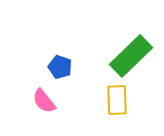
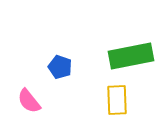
green rectangle: rotated 33 degrees clockwise
pink semicircle: moved 15 px left
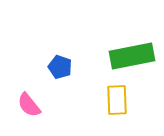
green rectangle: moved 1 px right
pink semicircle: moved 4 px down
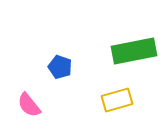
green rectangle: moved 2 px right, 5 px up
yellow rectangle: rotated 76 degrees clockwise
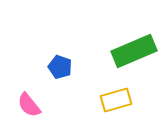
green rectangle: rotated 12 degrees counterclockwise
yellow rectangle: moved 1 px left
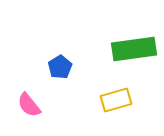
green rectangle: moved 2 px up; rotated 15 degrees clockwise
blue pentagon: rotated 20 degrees clockwise
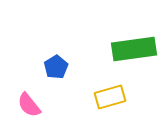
blue pentagon: moved 4 px left
yellow rectangle: moved 6 px left, 3 px up
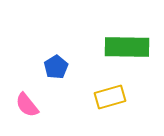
green rectangle: moved 7 px left, 2 px up; rotated 9 degrees clockwise
pink semicircle: moved 2 px left
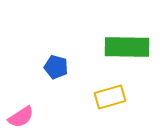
blue pentagon: rotated 25 degrees counterclockwise
pink semicircle: moved 6 px left, 12 px down; rotated 84 degrees counterclockwise
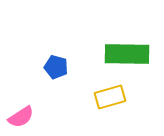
green rectangle: moved 7 px down
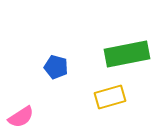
green rectangle: rotated 12 degrees counterclockwise
